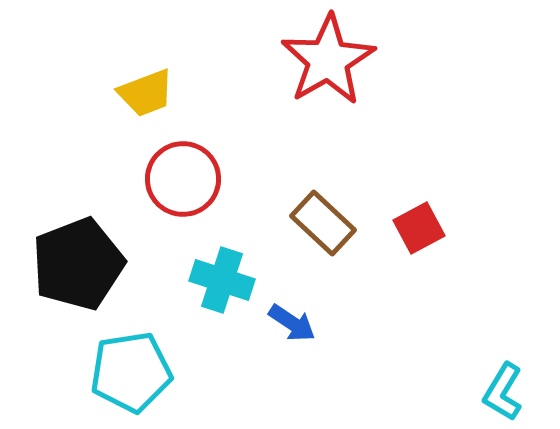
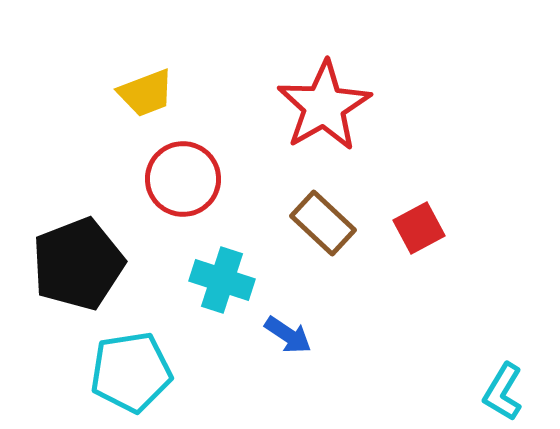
red star: moved 4 px left, 46 px down
blue arrow: moved 4 px left, 12 px down
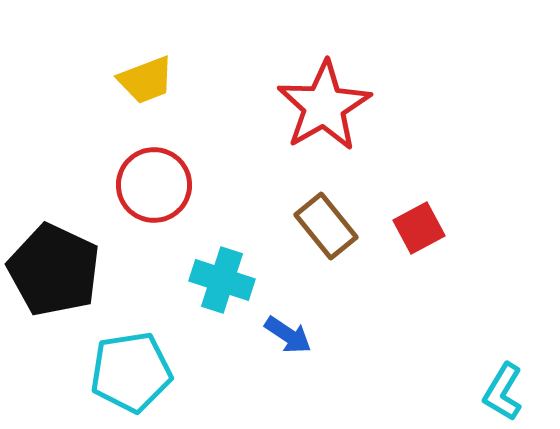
yellow trapezoid: moved 13 px up
red circle: moved 29 px left, 6 px down
brown rectangle: moved 3 px right, 3 px down; rotated 8 degrees clockwise
black pentagon: moved 24 px left, 6 px down; rotated 26 degrees counterclockwise
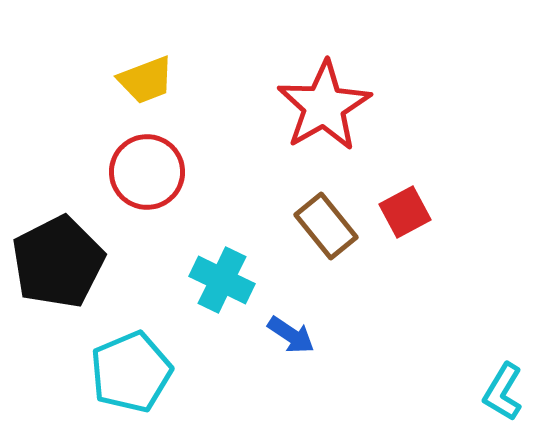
red circle: moved 7 px left, 13 px up
red square: moved 14 px left, 16 px up
black pentagon: moved 4 px right, 8 px up; rotated 20 degrees clockwise
cyan cross: rotated 8 degrees clockwise
blue arrow: moved 3 px right
cyan pentagon: rotated 14 degrees counterclockwise
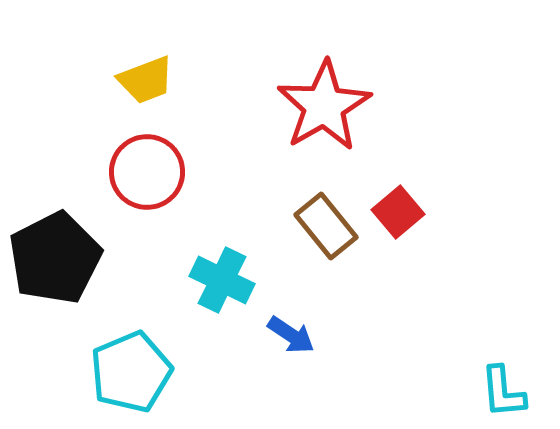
red square: moved 7 px left; rotated 12 degrees counterclockwise
black pentagon: moved 3 px left, 4 px up
cyan L-shape: rotated 36 degrees counterclockwise
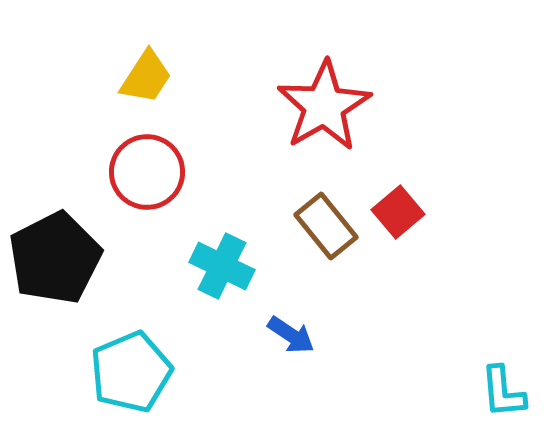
yellow trapezoid: moved 3 px up; rotated 36 degrees counterclockwise
cyan cross: moved 14 px up
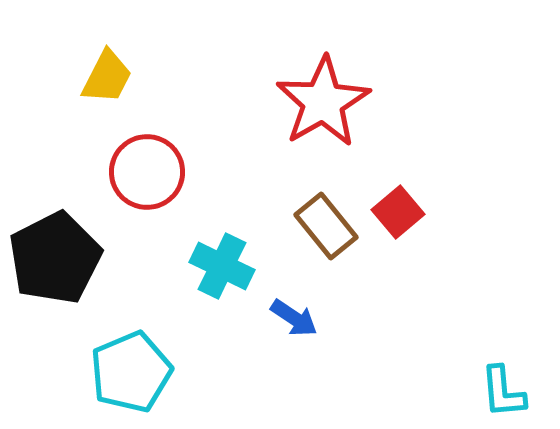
yellow trapezoid: moved 39 px left; rotated 6 degrees counterclockwise
red star: moved 1 px left, 4 px up
blue arrow: moved 3 px right, 17 px up
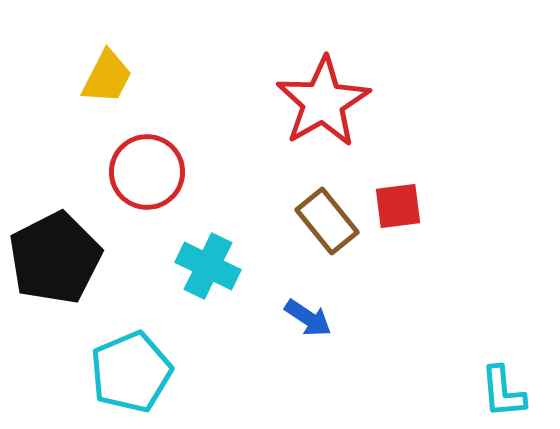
red square: moved 6 px up; rotated 33 degrees clockwise
brown rectangle: moved 1 px right, 5 px up
cyan cross: moved 14 px left
blue arrow: moved 14 px right
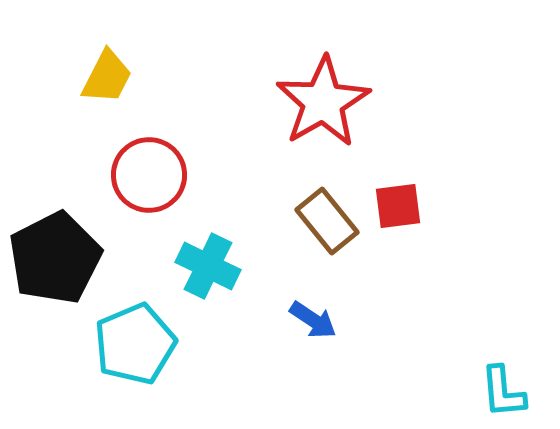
red circle: moved 2 px right, 3 px down
blue arrow: moved 5 px right, 2 px down
cyan pentagon: moved 4 px right, 28 px up
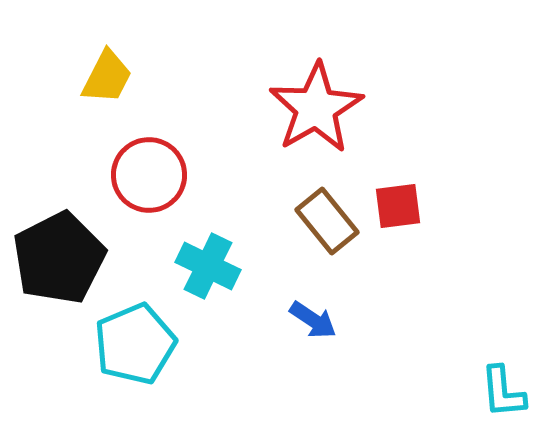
red star: moved 7 px left, 6 px down
black pentagon: moved 4 px right
